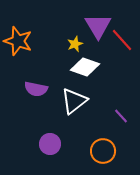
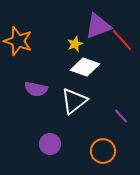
purple triangle: rotated 40 degrees clockwise
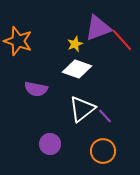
purple triangle: moved 2 px down
white diamond: moved 8 px left, 2 px down
white triangle: moved 8 px right, 8 px down
purple line: moved 16 px left
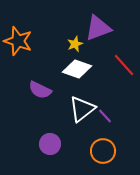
red line: moved 2 px right, 25 px down
purple semicircle: moved 4 px right, 1 px down; rotated 15 degrees clockwise
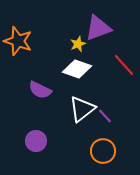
yellow star: moved 3 px right
purple circle: moved 14 px left, 3 px up
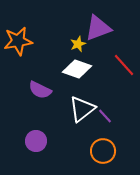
orange star: rotated 28 degrees counterclockwise
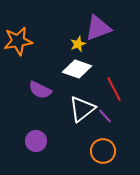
red line: moved 10 px left, 24 px down; rotated 15 degrees clockwise
